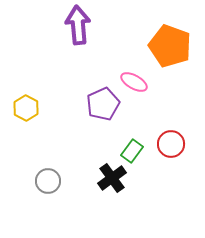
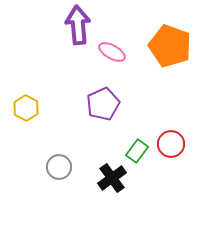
pink ellipse: moved 22 px left, 30 px up
green rectangle: moved 5 px right
gray circle: moved 11 px right, 14 px up
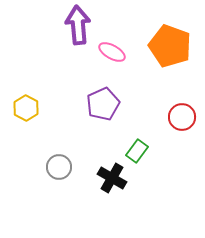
red circle: moved 11 px right, 27 px up
black cross: rotated 24 degrees counterclockwise
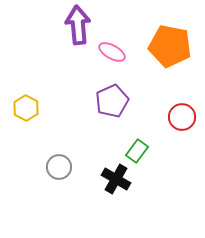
orange pentagon: rotated 9 degrees counterclockwise
purple pentagon: moved 9 px right, 3 px up
black cross: moved 4 px right, 1 px down
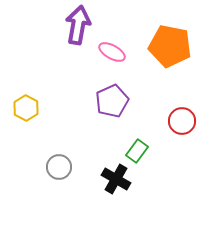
purple arrow: rotated 15 degrees clockwise
red circle: moved 4 px down
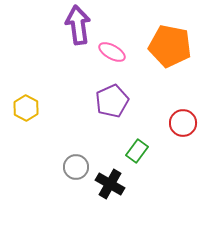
purple arrow: rotated 18 degrees counterclockwise
red circle: moved 1 px right, 2 px down
gray circle: moved 17 px right
black cross: moved 6 px left, 5 px down
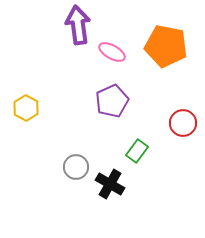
orange pentagon: moved 4 px left
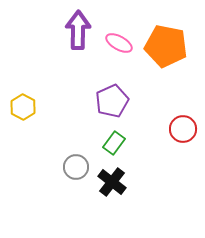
purple arrow: moved 5 px down; rotated 9 degrees clockwise
pink ellipse: moved 7 px right, 9 px up
yellow hexagon: moved 3 px left, 1 px up
red circle: moved 6 px down
green rectangle: moved 23 px left, 8 px up
black cross: moved 2 px right, 2 px up; rotated 8 degrees clockwise
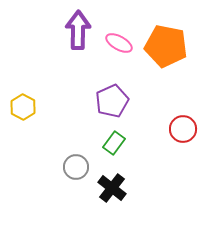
black cross: moved 6 px down
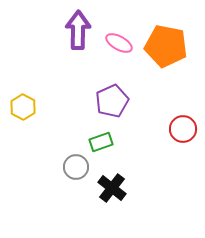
green rectangle: moved 13 px left, 1 px up; rotated 35 degrees clockwise
